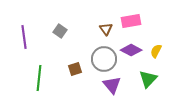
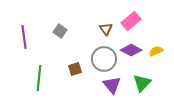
pink rectangle: rotated 30 degrees counterclockwise
yellow semicircle: rotated 40 degrees clockwise
green triangle: moved 6 px left, 4 px down
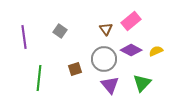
purple triangle: moved 2 px left
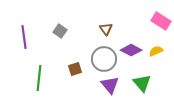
pink rectangle: moved 30 px right; rotated 72 degrees clockwise
green triangle: rotated 24 degrees counterclockwise
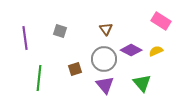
gray square: rotated 16 degrees counterclockwise
purple line: moved 1 px right, 1 px down
purple triangle: moved 5 px left
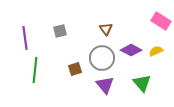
gray square: rotated 32 degrees counterclockwise
gray circle: moved 2 px left, 1 px up
green line: moved 4 px left, 8 px up
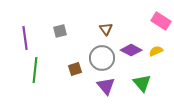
purple triangle: moved 1 px right, 1 px down
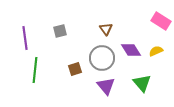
purple diamond: rotated 30 degrees clockwise
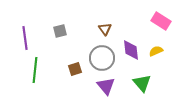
brown triangle: moved 1 px left
purple diamond: rotated 25 degrees clockwise
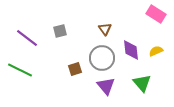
pink rectangle: moved 5 px left, 7 px up
purple line: moved 2 px right; rotated 45 degrees counterclockwise
green line: moved 15 px left; rotated 70 degrees counterclockwise
